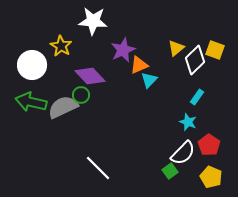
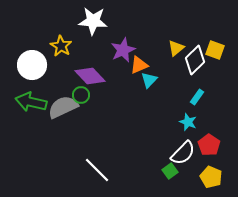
white line: moved 1 px left, 2 px down
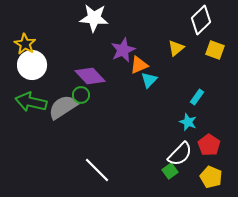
white star: moved 1 px right, 3 px up
yellow star: moved 36 px left, 2 px up
white diamond: moved 6 px right, 40 px up
gray semicircle: rotated 8 degrees counterclockwise
white semicircle: moved 3 px left, 1 px down
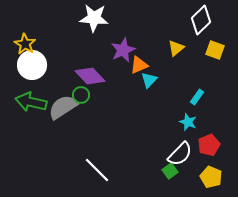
red pentagon: rotated 15 degrees clockwise
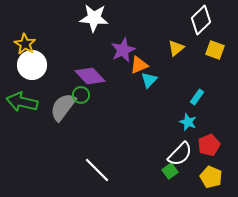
green arrow: moved 9 px left
gray semicircle: rotated 20 degrees counterclockwise
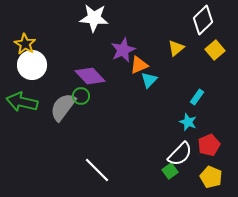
white diamond: moved 2 px right
yellow square: rotated 30 degrees clockwise
green circle: moved 1 px down
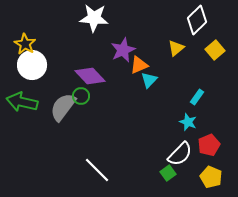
white diamond: moved 6 px left
green square: moved 2 px left, 2 px down
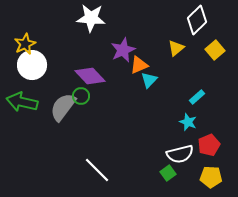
white star: moved 3 px left
yellow star: rotated 15 degrees clockwise
cyan rectangle: rotated 14 degrees clockwise
white semicircle: rotated 32 degrees clockwise
yellow pentagon: rotated 20 degrees counterclockwise
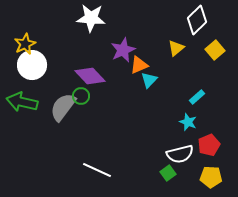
white line: rotated 20 degrees counterclockwise
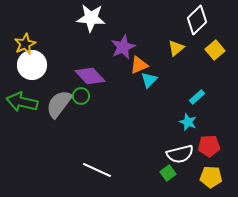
purple star: moved 3 px up
gray semicircle: moved 4 px left, 3 px up
red pentagon: moved 1 px down; rotated 20 degrees clockwise
